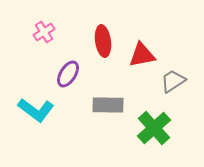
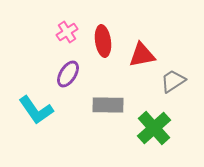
pink cross: moved 23 px right
cyan L-shape: rotated 18 degrees clockwise
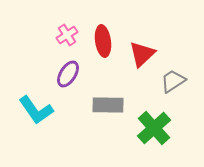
pink cross: moved 3 px down
red triangle: moved 1 px up; rotated 32 degrees counterclockwise
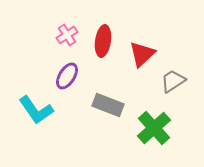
red ellipse: rotated 16 degrees clockwise
purple ellipse: moved 1 px left, 2 px down
gray rectangle: rotated 20 degrees clockwise
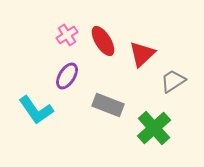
red ellipse: rotated 40 degrees counterclockwise
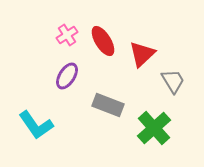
gray trapezoid: rotated 92 degrees clockwise
cyan L-shape: moved 15 px down
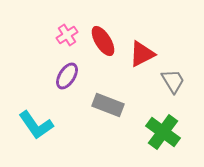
red triangle: rotated 16 degrees clockwise
green cross: moved 9 px right, 4 px down; rotated 12 degrees counterclockwise
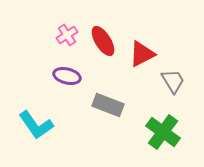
purple ellipse: rotated 72 degrees clockwise
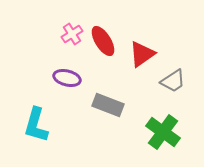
pink cross: moved 5 px right, 1 px up
red triangle: rotated 8 degrees counterclockwise
purple ellipse: moved 2 px down
gray trapezoid: rotated 88 degrees clockwise
cyan L-shape: rotated 51 degrees clockwise
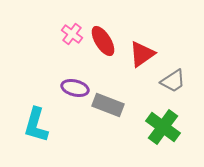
pink cross: rotated 20 degrees counterclockwise
purple ellipse: moved 8 px right, 10 px down
green cross: moved 5 px up
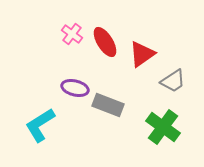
red ellipse: moved 2 px right, 1 px down
cyan L-shape: moved 4 px right; rotated 42 degrees clockwise
